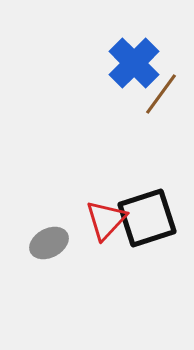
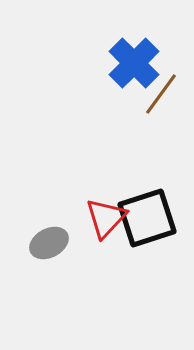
red triangle: moved 2 px up
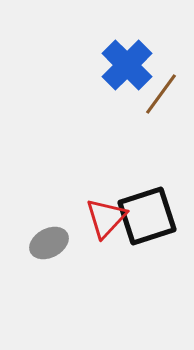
blue cross: moved 7 px left, 2 px down
black square: moved 2 px up
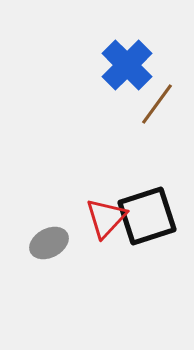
brown line: moved 4 px left, 10 px down
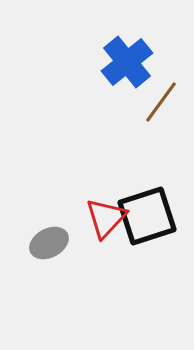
blue cross: moved 3 px up; rotated 6 degrees clockwise
brown line: moved 4 px right, 2 px up
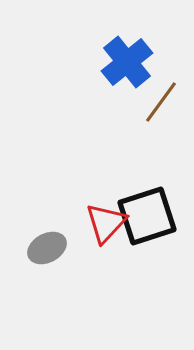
red triangle: moved 5 px down
gray ellipse: moved 2 px left, 5 px down
